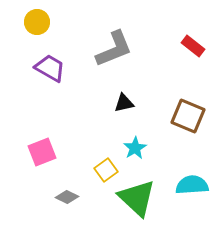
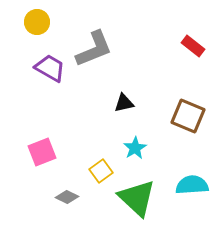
gray L-shape: moved 20 px left
yellow square: moved 5 px left, 1 px down
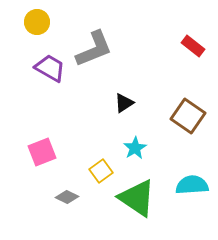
black triangle: rotated 20 degrees counterclockwise
brown square: rotated 12 degrees clockwise
green triangle: rotated 9 degrees counterclockwise
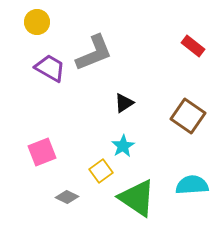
gray L-shape: moved 4 px down
cyan star: moved 12 px left, 2 px up
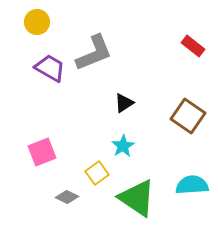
yellow square: moved 4 px left, 2 px down
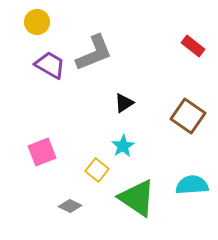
purple trapezoid: moved 3 px up
yellow square: moved 3 px up; rotated 15 degrees counterclockwise
gray diamond: moved 3 px right, 9 px down
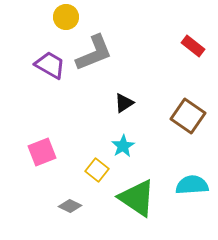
yellow circle: moved 29 px right, 5 px up
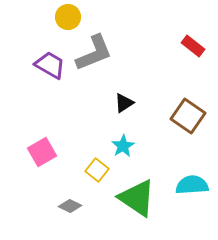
yellow circle: moved 2 px right
pink square: rotated 8 degrees counterclockwise
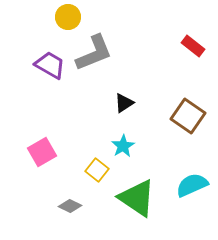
cyan semicircle: rotated 20 degrees counterclockwise
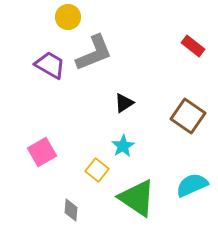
gray diamond: moved 1 px right, 4 px down; rotated 70 degrees clockwise
